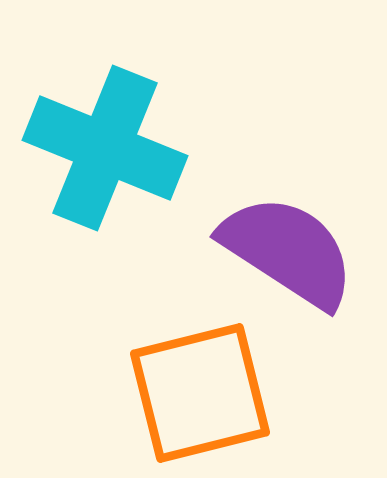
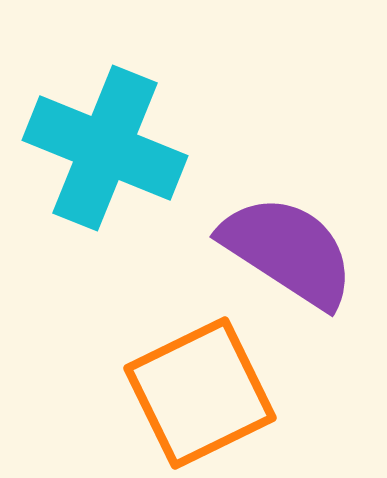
orange square: rotated 12 degrees counterclockwise
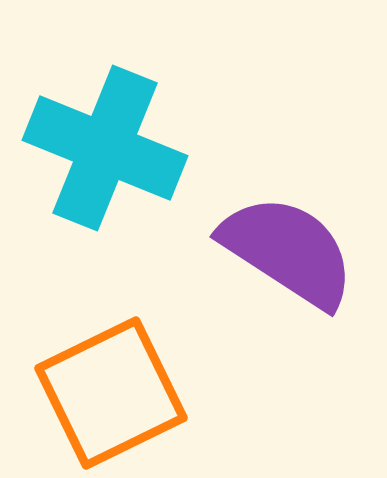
orange square: moved 89 px left
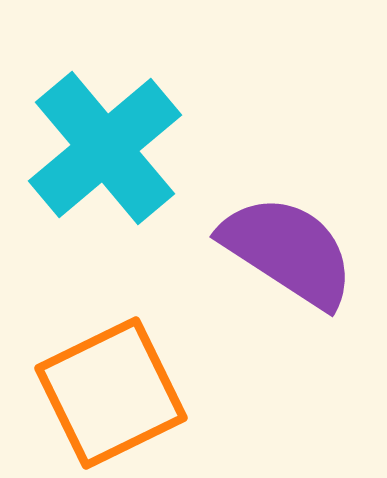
cyan cross: rotated 28 degrees clockwise
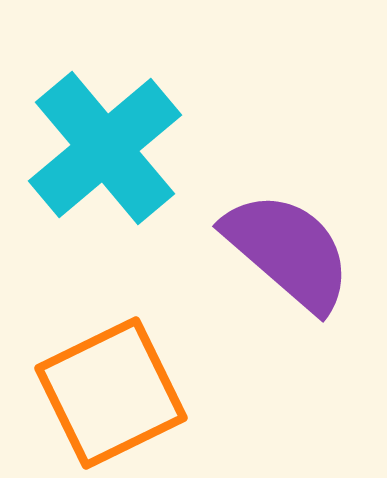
purple semicircle: rotated 8 degrees clockwise
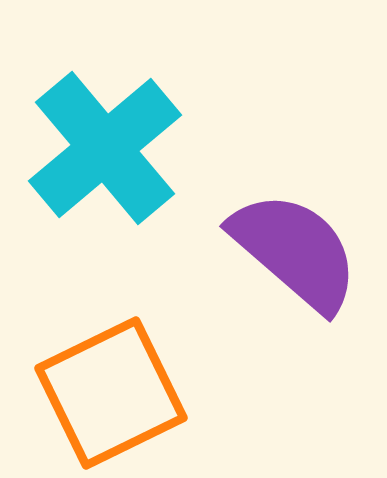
purple semicircle: moved 7 px right
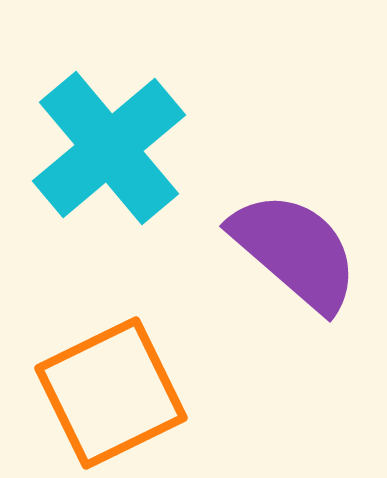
cyan cross: moved 4 px right
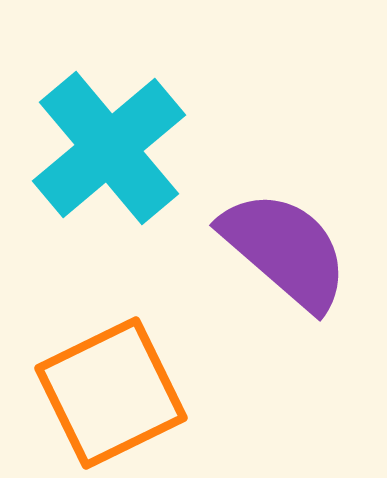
purple semicircle: moved 10 px left, 1 px up
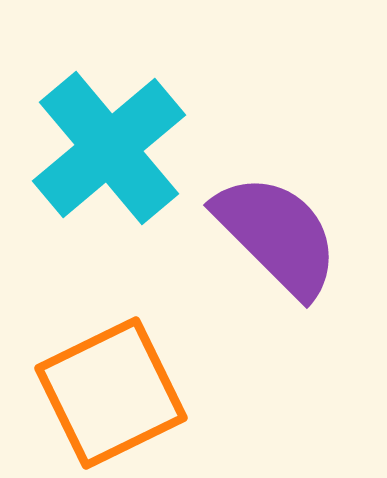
purple semicircle: moved 8 px left, 15 px up; rotated 4 degrees clockwise
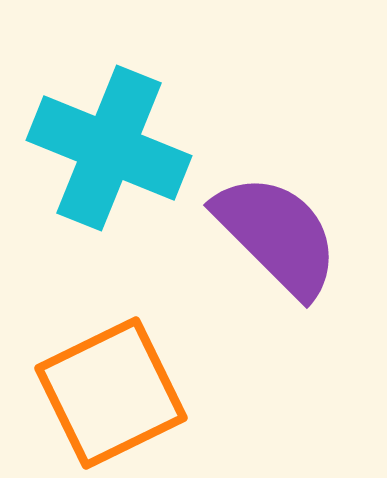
cyan cross: rotated 28 degrees counterclockwise
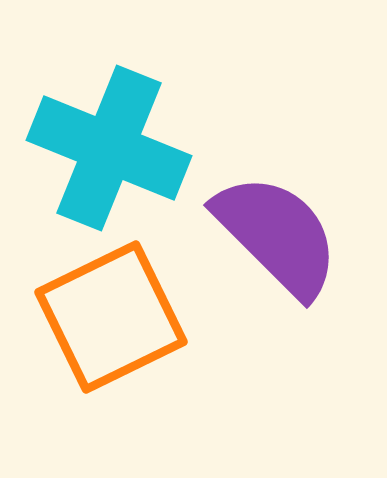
orange square: moved 76 px up
